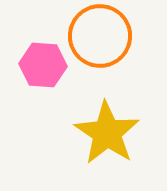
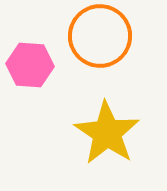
pink hexagon: moved 13 px left
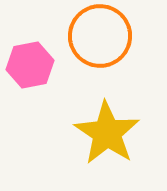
pink hexagon: rotated 15 degrees counterclockwise
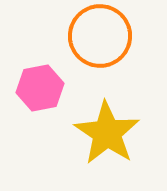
pink hexagon: moved 10 px right, 23 px down
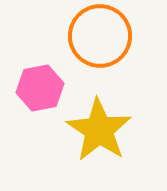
yellow star: moved 8 px left, 3 px up
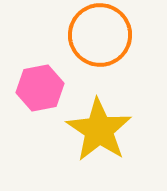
orange circle: moved 1 px up
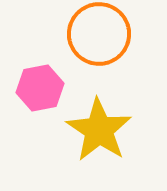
orange circle: moved 1 px left, 1 px up
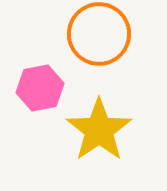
yellow star: rotated 4 degrees clockwise
